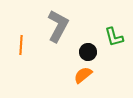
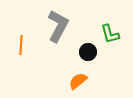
green L-shape: moved 4 px left, 3 px up
orange semicircle: moved 5 px left, 6 px down
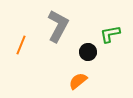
green L-shape: rotated 95 degrees clockwise
orange line: rotated 18 degrees clockwise
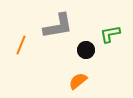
gray L-shape: rotated 52 degrees clockwise
black circle: moved 2 px left, 2 px up
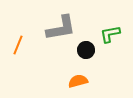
gray L-shape: moved 3 px right, 2 px down
orange line: moved 3 px left
orange semicircle: rotated 24 degrees clockwise
